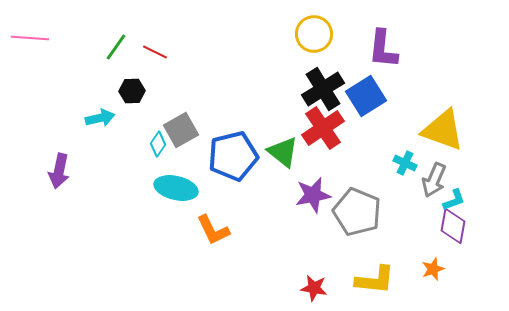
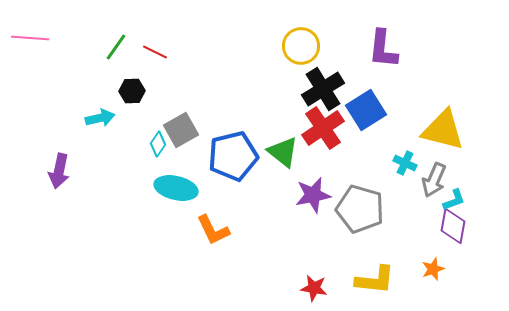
yellow circle: moved 13 px left, 12 px down
blue square: moved 14 px down
yellow triangle: rotated 6 degrees counterclockwise
gray pentagon: moved 3 px right, 3 px up; rotated 6 degrees counterclockwise
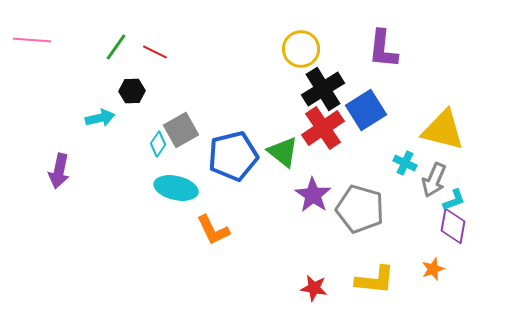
pink line: moved 2 px right, 2 px down
yellow circle: moved 3 px down
purple star: rotated 27 degrees counterclockwise
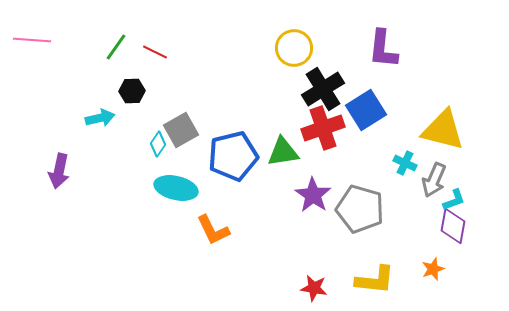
yellow circle: moved 7 px left, 1 px up
red cross: rotated 15 degrees clockwise
green triangle: rotated 48 degrees counterclockwise
